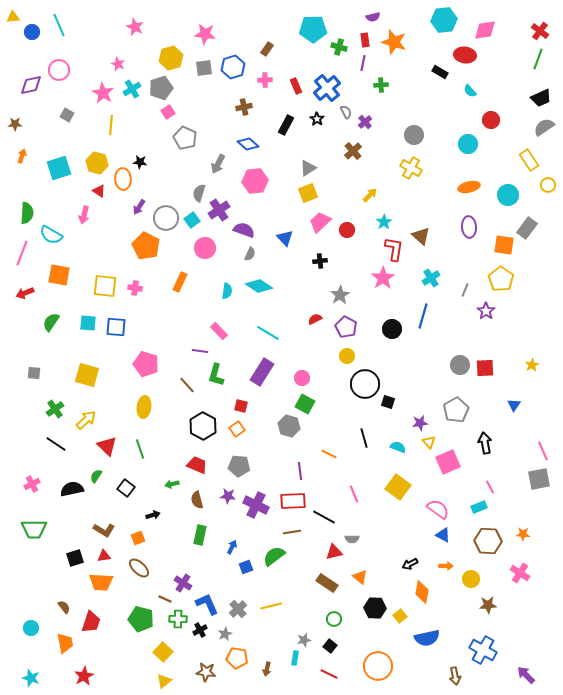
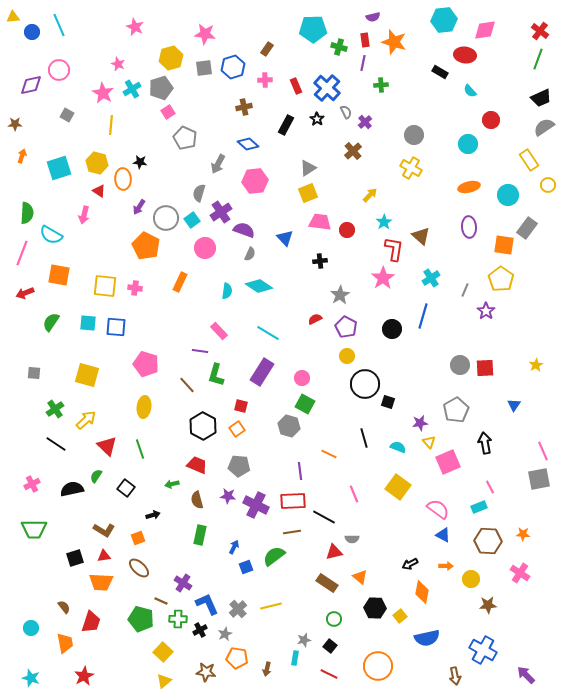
blue cross at (327, 88): rotated 8 degrees counterclockwise
purple cross at (219, 210): moved 2 px right, 2 px down
pink trapezoid at (320, 222): rotated 50 degrees clockwise
yellow star at (532, 365): moved 4 px right
blue arrow at (232, 547): moved 2 px right
brown line at (165, 599): moved 4 px left, 2 px down
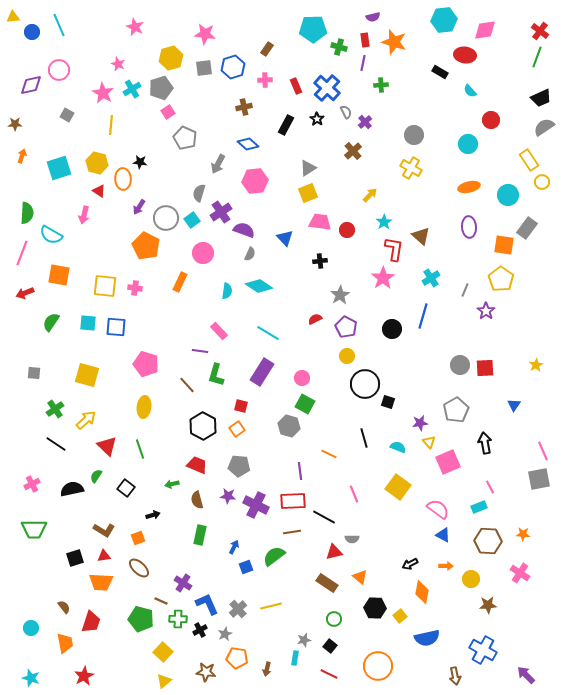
green line at (538, 59): moved 1 px left, 2 px up
yellow circle at (548, 185): moved 6 px left, 3 px up
pink circle at (205, 248): moved 2 px left, 5 px down
